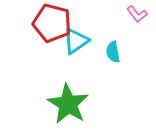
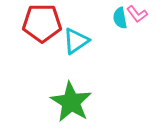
red pentagon: moved 10 px left; rotated 15 degrees counterclockwise
cyan semicircle: moved 7 px right, 34 px up
green star: moved 3 px right, 2 px up
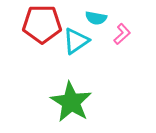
pink L-shape: moved 15 px left, 20 px down; rotated 95 degrees counterclockwise
cyan semicircle: moved 24 px left; rotated 70 degrees counterclockwise
red pentagon: moved 1 px down
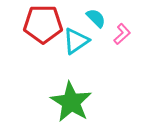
cyan semicircle: rotated 145 degrees counterclockwise
red pentagon: moved 1 px right
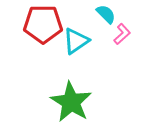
cyan semicircle: moved 10 px right, 4 px up
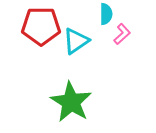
cyan semicircle: rotated 45 degrees clockwise
red pentagon: moved 2 px left, 2 px down
